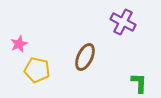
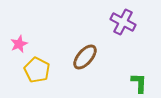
brown ellipse: rotated 16 degrees clockwise
yellow pentagon: rotated 15 degrees clockwise
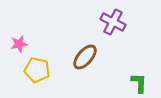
purple cross: moved 10 px left
pink star: rotated 12 degrees clockwise
yellow pentagon: rotated 15 degrees counterclockwise
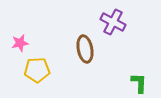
pink star: moved 1 px right, 1 px up
brown ellipse: moved 8 px up; rotated 52 degrees counterclockwise
yellow pentagon: rotated 15 degrees counterclockwise
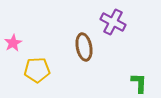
pink star: moved 7 px left; rotated 18 degrees counterclockwise
brown ellipse: moved 1 px left, 2 px up
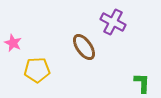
pink star: rotated 18 degrees counterclockwise
brown ellipse: rotated 24 degrees counterclockwise
green L-shape: moved 3 px right
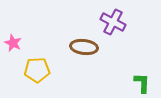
brown ellipse: rotated 48 degrees counterclockwise
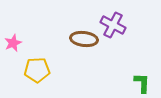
purple cross: moved 3 px down
pink star: rotated 24 degrees clockwise
brown ellipse: moved 8 px up
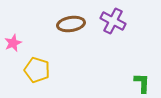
purple cross: moved 4 px up
brown ellipse: moved 13 px left, 15 px up; rotated 16 degrees counterclockwise
yellow pentagon: rotated 20 degrees clockwise
